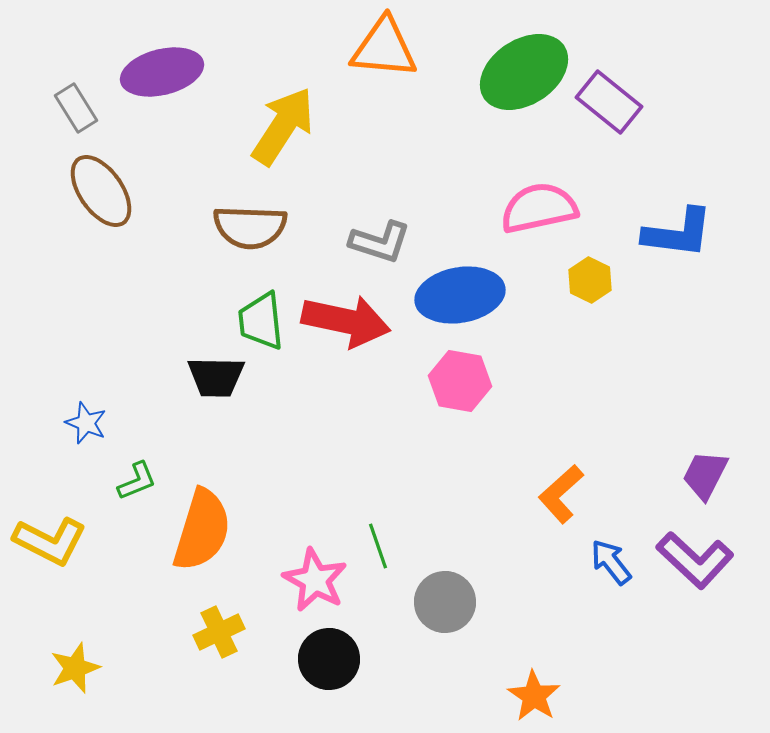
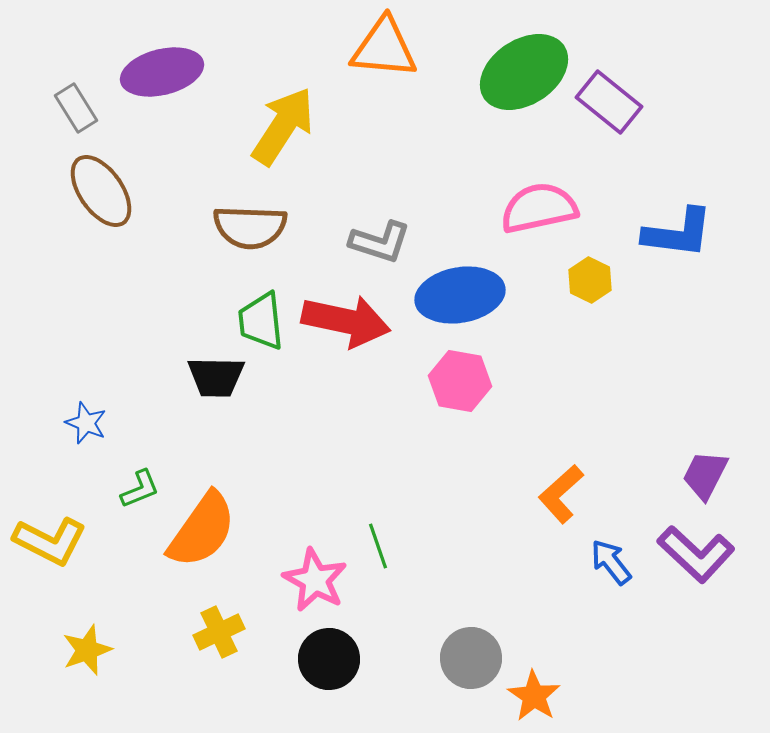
green L-shape: moved 3 px right, 8 px down
orange semicircle: rotated 18 degrees clockwise
purple L-shape: moved 1 px right, 6 px up
gray circle: moved 26 px right, 56 px down
yellow star: moved 12 px right, 18 px up
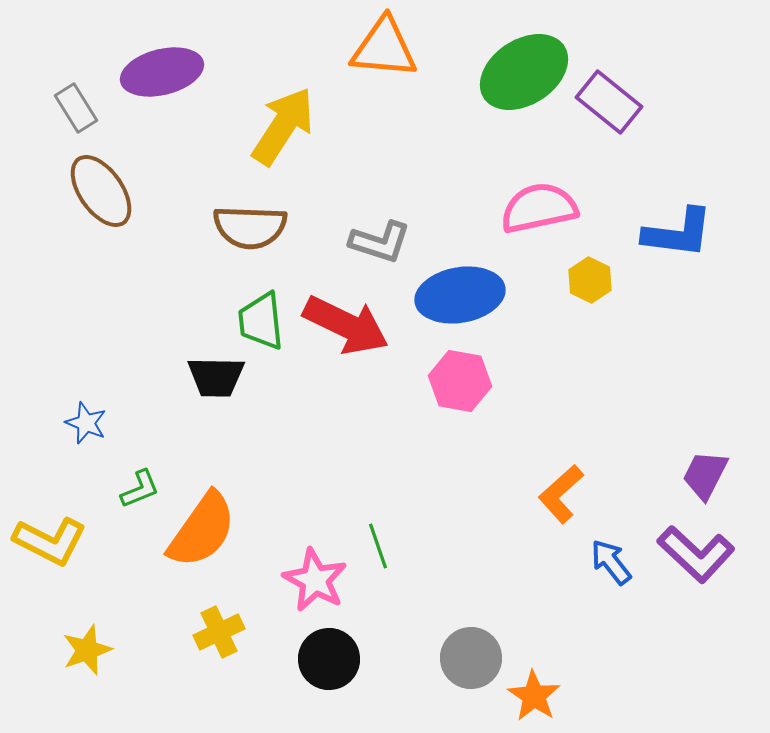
red arrow: moved 4 px down; rotated 14 degrees clockwise
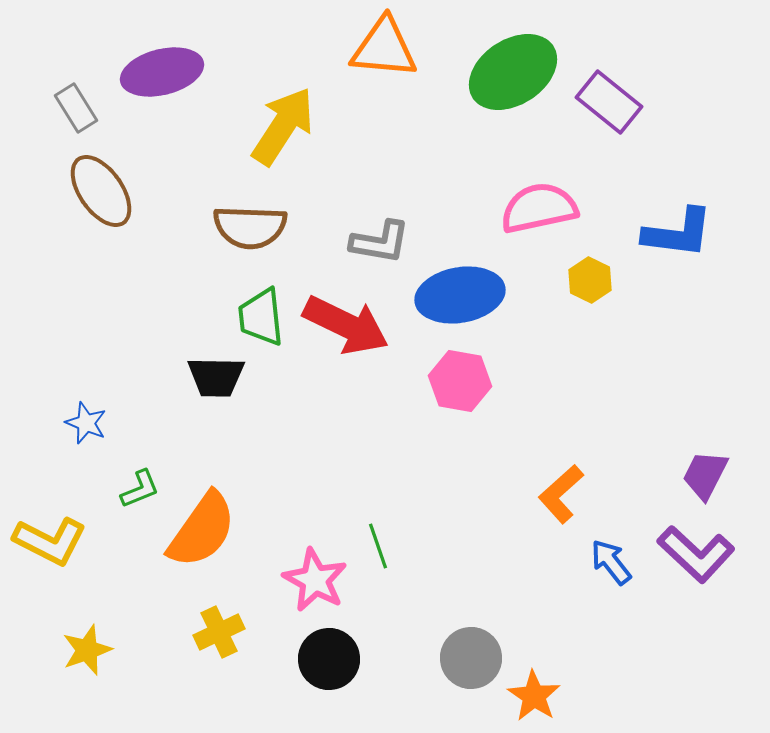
green ellipse: moved 11 px left
gray L-shape: rotated 8 degrees counterclockwise
green trapezoid: moved 4 px up
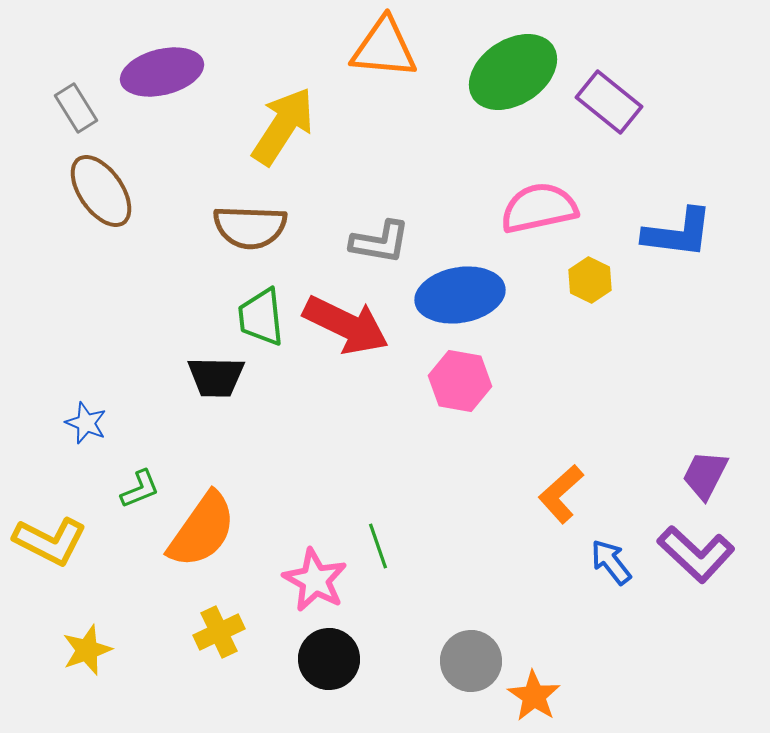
gray circle: moved 3 px down
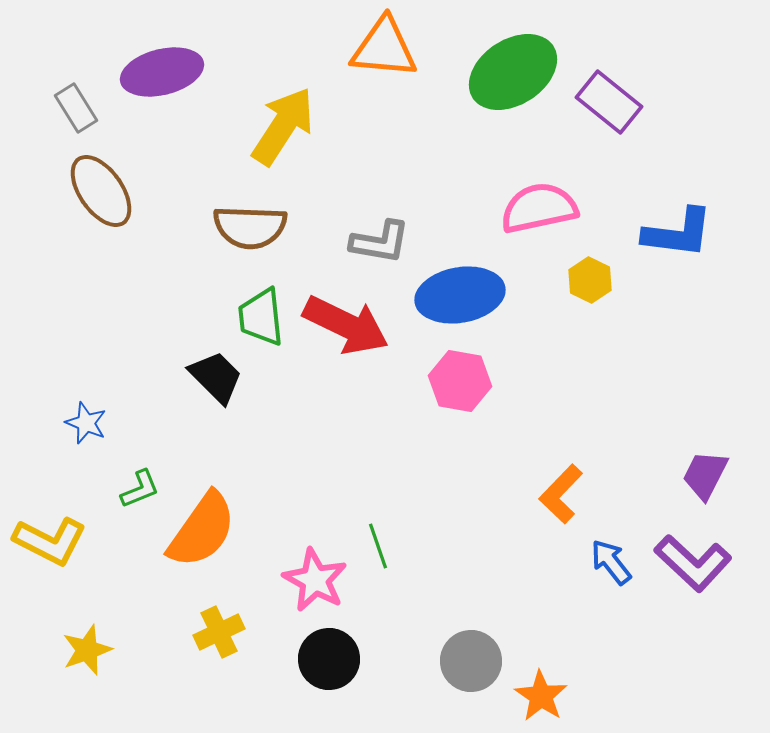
black trapezoid: rotated 136 degrees counterclockwise
orange L-shape: rotated 4 degrees counterclockwise
purple L-shape: moved 3 px left, 9 px down
orange star: moved 7 px right
